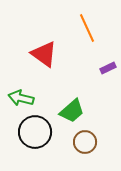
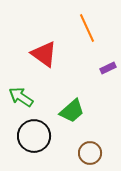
green arrow: moved 1 px up; rotated 20 degrees clockwise
black circle: moved 1 px left, 4 px down
brown circle: moved 5 px right, 11 px down
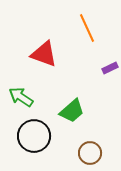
red triangle: rotated 16 degrees counterclockwise
purple rectangle: moved 2 px right
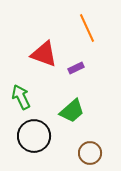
purple rectangle: moved 34 px left
green arrow: rotated 30 degrees clockwise
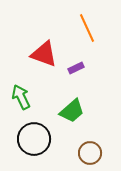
black circle: moved 3 px down
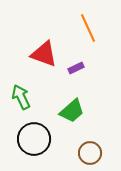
orange line: moved 1 px right
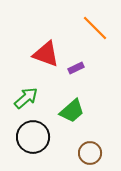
orange line: moved 7 px right; rotated 20 degrees counterclockwise
red triangle: moved 2 px right
green arrow: moved 5 px right, 1 px down; rotated 75 degrees clockwise
black circle: moved 1 px left, 2 px up
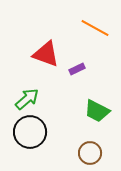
orange line: rotated 16 degrees counterclockwise
purple rectangle: moved 1 px right, 1 px down
green arrow: moved 1 px right, 1 px down
green trapezoid: moved 25 px right; rotated 68 degrees clockwise
black circle: moved 3 px left, 5 px up
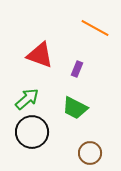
red triangle: moved 6 px left, 1 px down
purple rectangle: rotated 42 degrees counterclockwise
green trapezoid: moved 22 px left, 3 px up
black circle: moved 2 px right
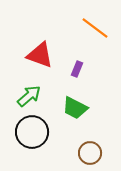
orange line: rotated 8 degrees clockwise
green arrow: moved 2 px right, 3 px up
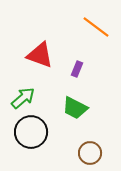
orange line: moved 1 px right, 1 px up
green arrow: moved 6 px left, 2 px down
black circle: moved 1 px left
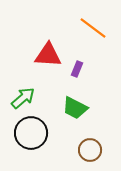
orange line: moved 3 px left, 1 px down
red triangle: moved 8 px right; rotated 16 degrees counterclockwise
black circle: moved 1 px down
brown circle: moved 3 px up
